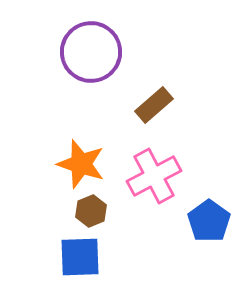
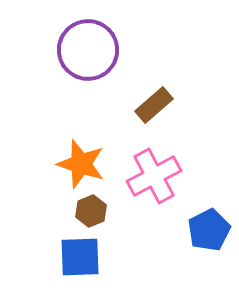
purple circle: moved 3 px left, 2 px up
blue pentagon: moved 9 px down; rotated 9 degrees clockwise
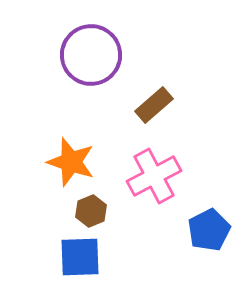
purple circle: moved 3 px right, 5 px down
orange star: moved 10 px left, 2 px up
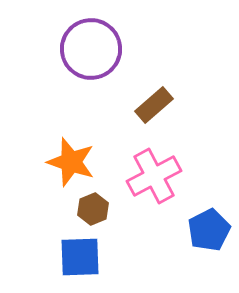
purple circle: moved 6 px up
brown hexagon: moved 2 px right, 2 px up
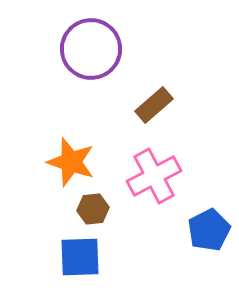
brown hexagon: rotated 16 degrees clockwise
